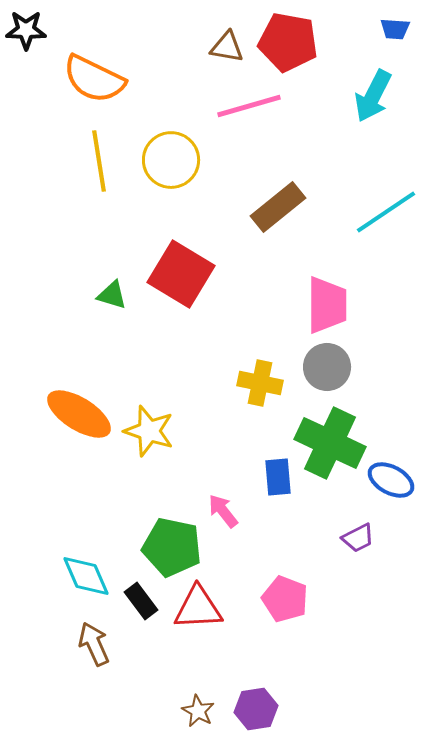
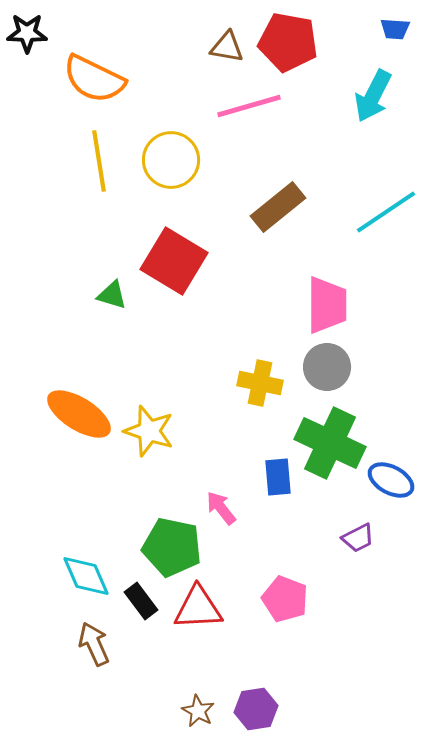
black star: moved 1 px right, 3 px down
red square: moved 7 px left, 13 px up
pink arrow: moved 2 px left, 3 px up
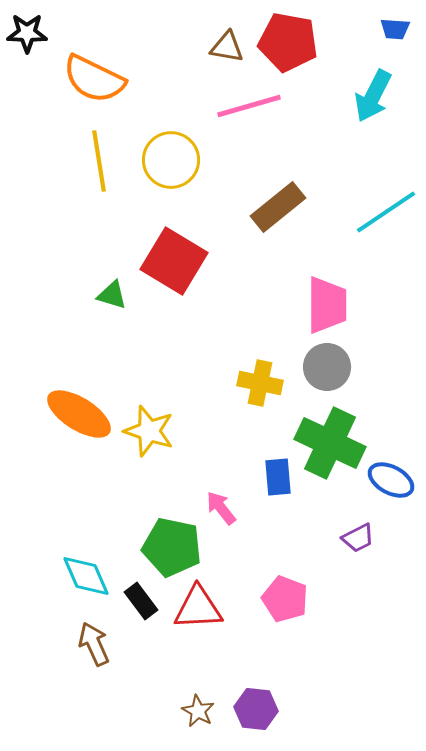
purple hexagon: rotated 15 degrees clockwise
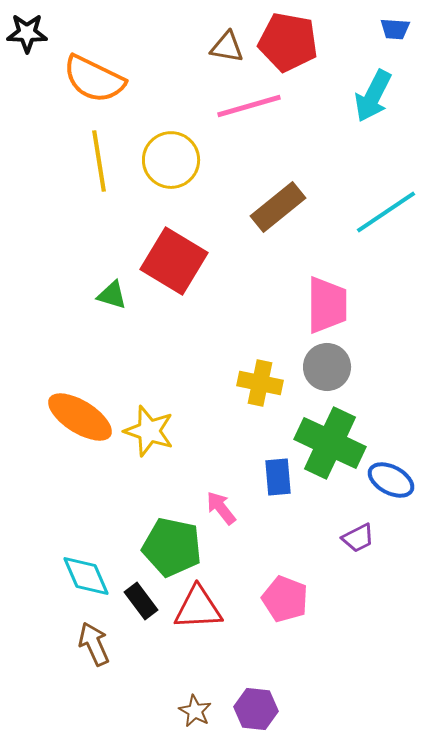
orange ellipse: moved 1 px right, 3 px down
brown star: moved 3 px left
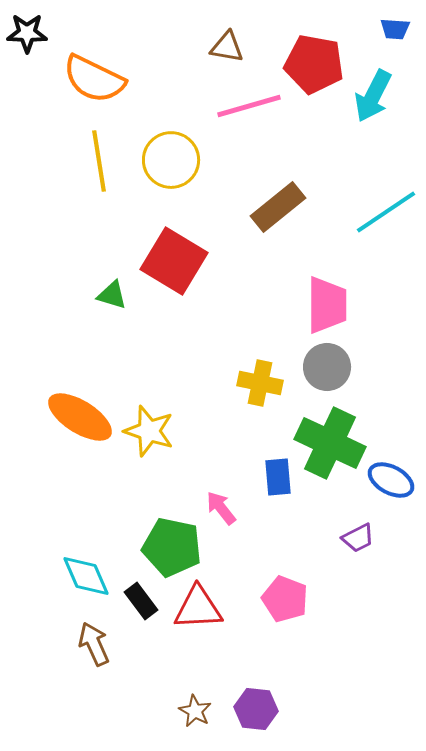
red pentagon: moved 26 px right, 22 px down
